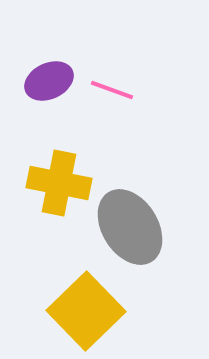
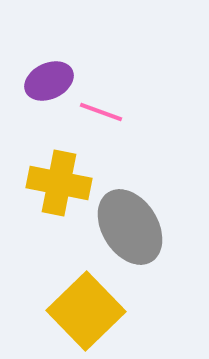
pink line: moved 11 px left, 22 px down
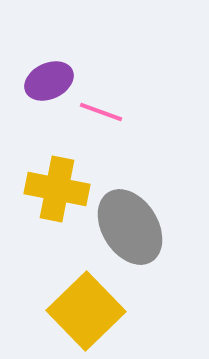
yellow cross: moved 2 px left, 6 px down
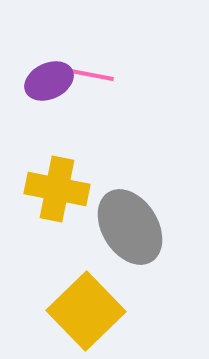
pink line: moved 9 px left, 37 px up; rotated 9 degrees counterclockwise
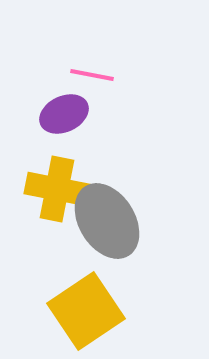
purple ellipse: moved 15 px right, 33 px down
gray ellipse: moved 23 px left, 6 px up
yellow square: rotated 10 degrees clockwise
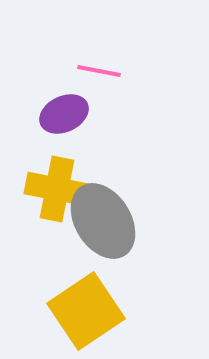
pink line: moved 7 px right, 4 px up
gray ellipse: moved 4 px left
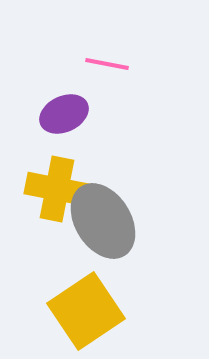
pink line: moved 8 px right, 7 px up
